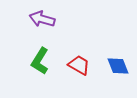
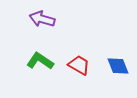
green L-shape: rotated 92 degrees clockwise
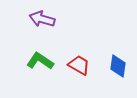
blue diamond: rotated 30 degrees clockwise
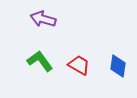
purple arrow: moved 1 px right
green L-shape: rotated 20 degrees clockwise
